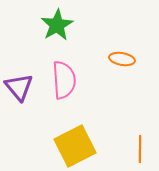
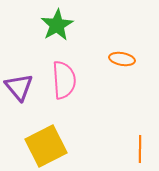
yellow square: moved 29 px left
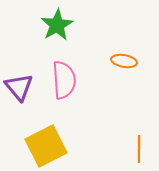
orange ellipse: moved 2 px right, 2 px down
orange line: moved 1 px left
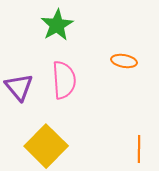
yellow square: rotated 18 degrees counterclockwise
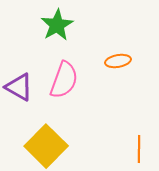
orange ellipse: moved 6 px left; rotated 20 degrees counterclockwise
pink semicircle: rotated 24 degrees clockwise
purple triangle: rotated 20 degrees counterclockwise
